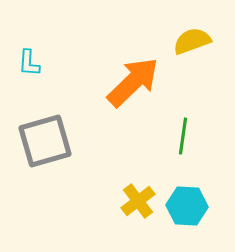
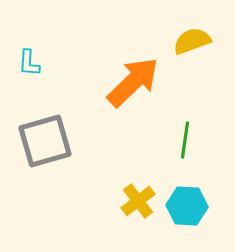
green line: moved 2 px right, 4 px down
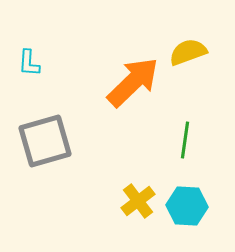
yellow semicircle: moved 4 px left, 11 px down
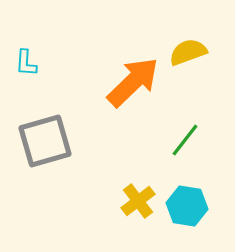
cyan L-shape: moved 3 px left
green line: rotated 30 degrees clockwise
cyan hexagon: rotated 6 degrees clockwise
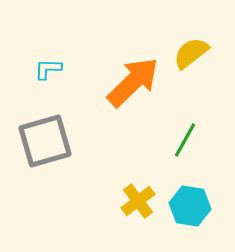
yellow semicircle: moved 3 px right, 1 px down; rotated 18 degrees counterclockwise
cyan L-shape: moved 22 px right, 6 px down; rotated 88 degrees clockwise
green line: rotated 9 degrees counterclockwise
cyan hexagon: moved 3 px right
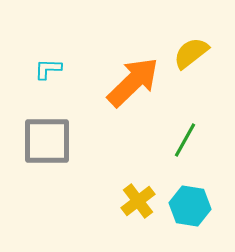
gray square: moved 2 px right; rotated 16 degrees clockwise
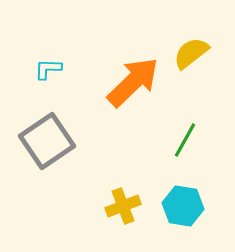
gray square: rotated 34 degrees counterclockwise
yellow cross: moved 15 px left, 5 px down; rotated 16 degrees clockwise
cyan hexagon: moved 7 px left
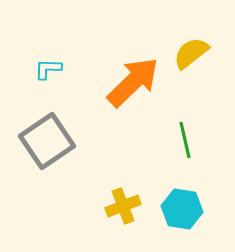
green line: rotated 42 degrees counterclockwise
cyan hexagon: moved 1 px left, 3 px down
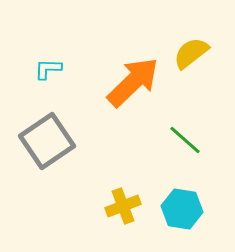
green line: rotated 36 degrees counterclockwise
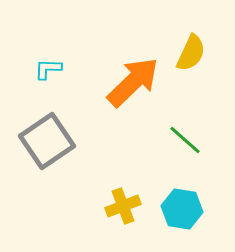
yellow semicircle: rotated 153 degrees clockwise
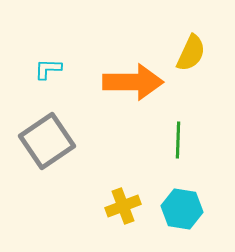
orange arrow: rotated 44 degrees clockwise
green line: moved 7 px left; rotated 51 degrees clockwise
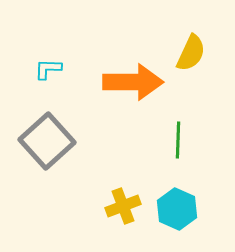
gray square: rotated 8 degrees counterclockwise
cyan hexagon: moved 5 px left; rotated 15 degrees clockwise
